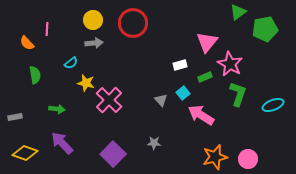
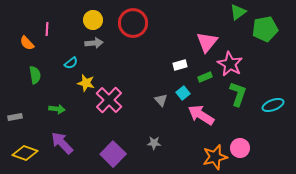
pink circle: moved 8 px left, 11 px up
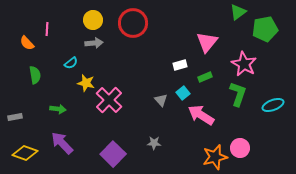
pink star: moved 14 px right
green arrow: moved 1 px right
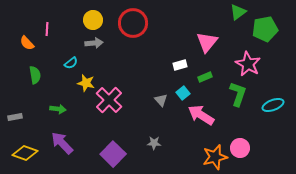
pink star: moved 4 px right
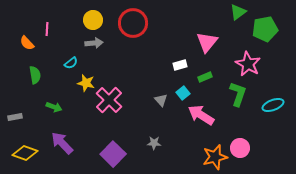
green arrow: moved 4 px left, 2 px up; rotated 14 degrees clockwise
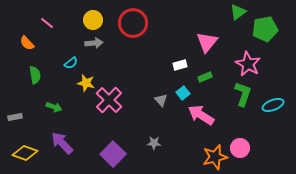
pink line: moved 6 px up; rotated 56 degrees counterclockwise
green L-shape: moved 5 px right
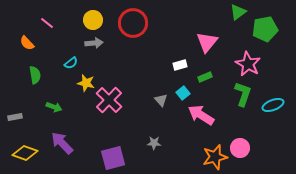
purple square: moved 4 px down; rotated 30 degrees clockwise
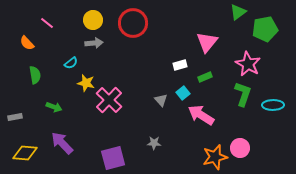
cyan ellipse: rotated 20 degrees clockwise
yellow diamond: rotated 15 degrees counterclockwise
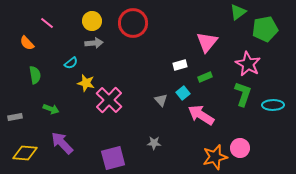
yellow circle: moved 1 px left, 1 px down
green arrow: moved 3 px left, 2 px down
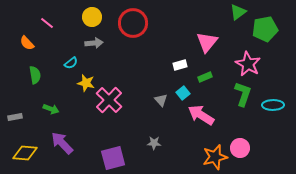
yellow circle: moved 4 px up
